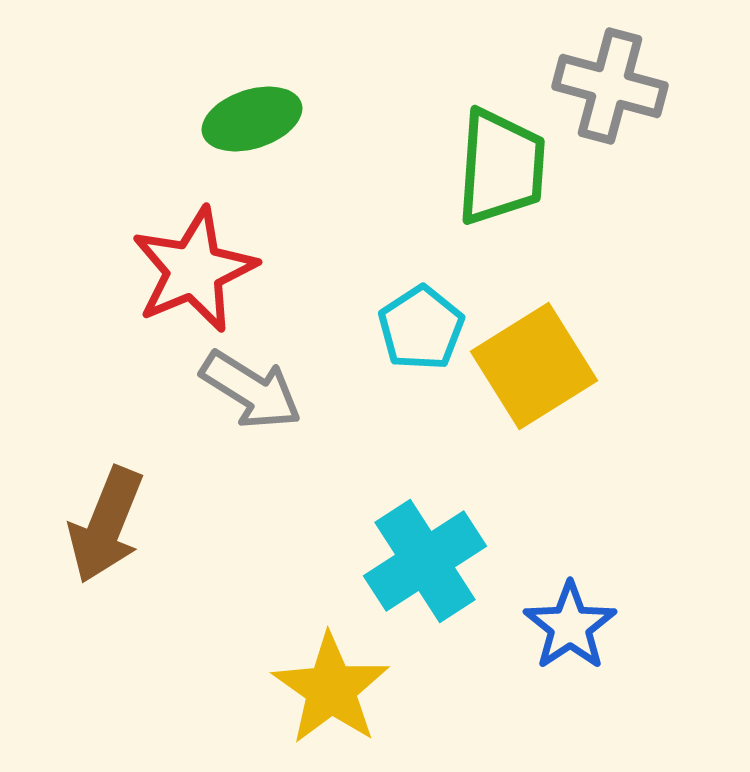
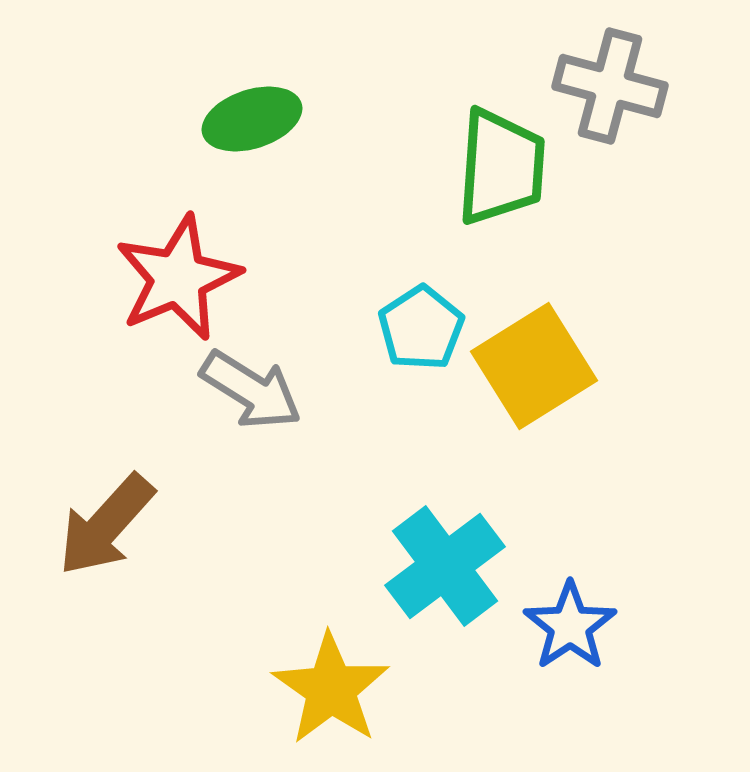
red star: moved 16 px left, 8 px down
brown arrow: rotated 20 degrees clockwise
cyan cross: moved 20 px right, 5 px down; rotated 4 degrees counterclockwise
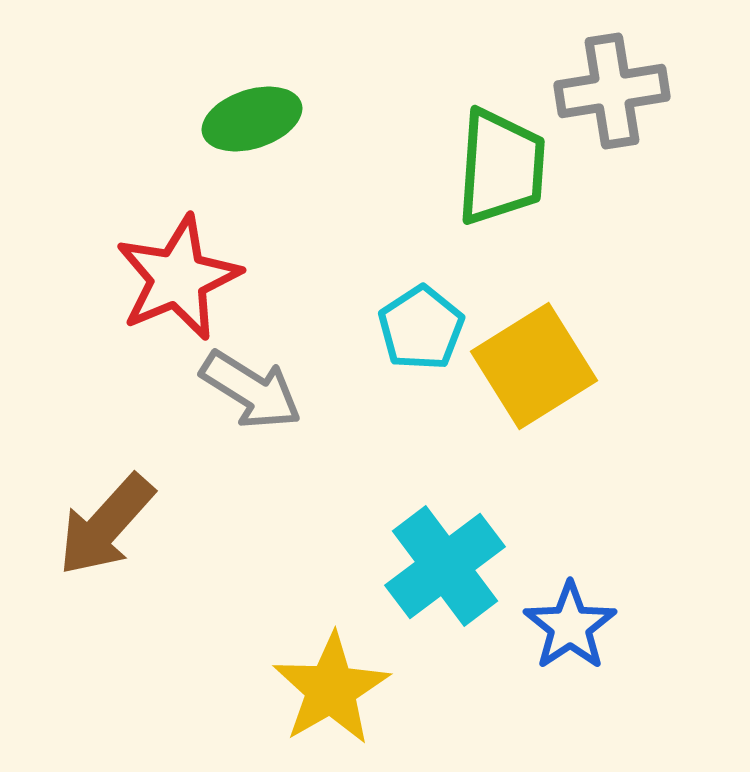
gray cross: moved 2 px right, 5 px down; rotated 24 degrees counterclockwise
yellow star: rotated 7 degrees clockwise
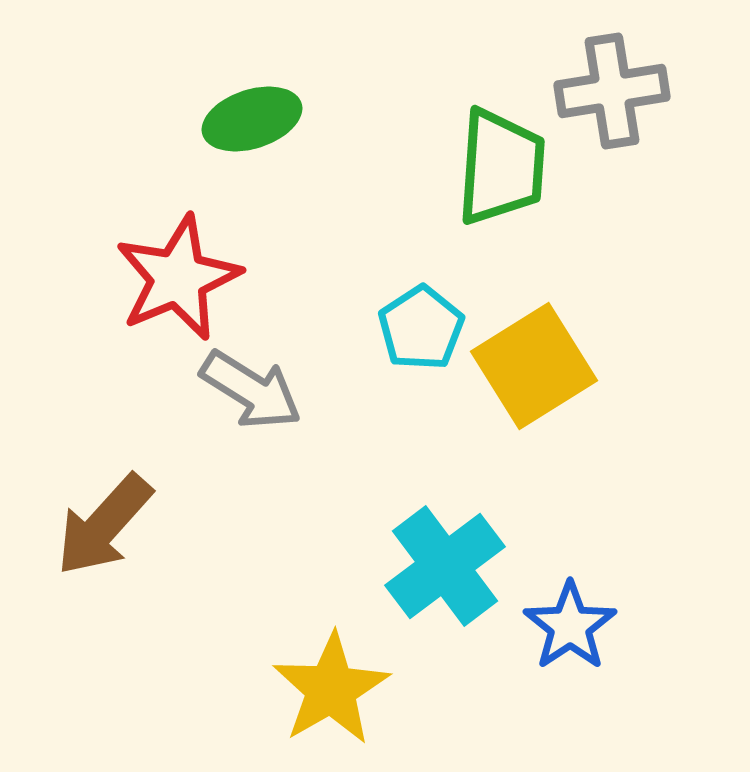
brown arrow: moved 2 px left
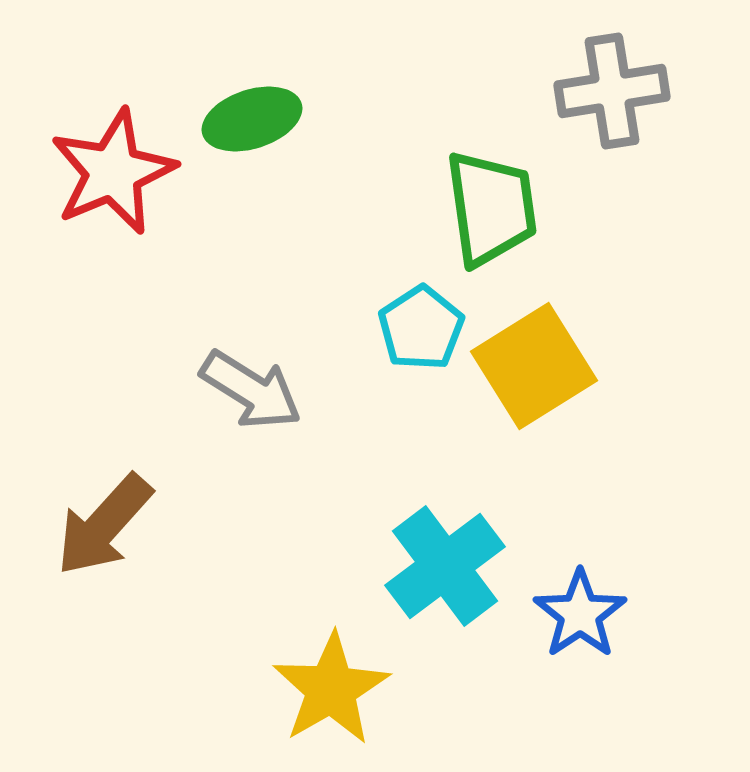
green trapezoid: moved 10 px left, 41 px down; rotated 12 degrees counterclockwise
red star: moved 65 px left, 106 px up
blue star: moved 10 px right, 12 px up
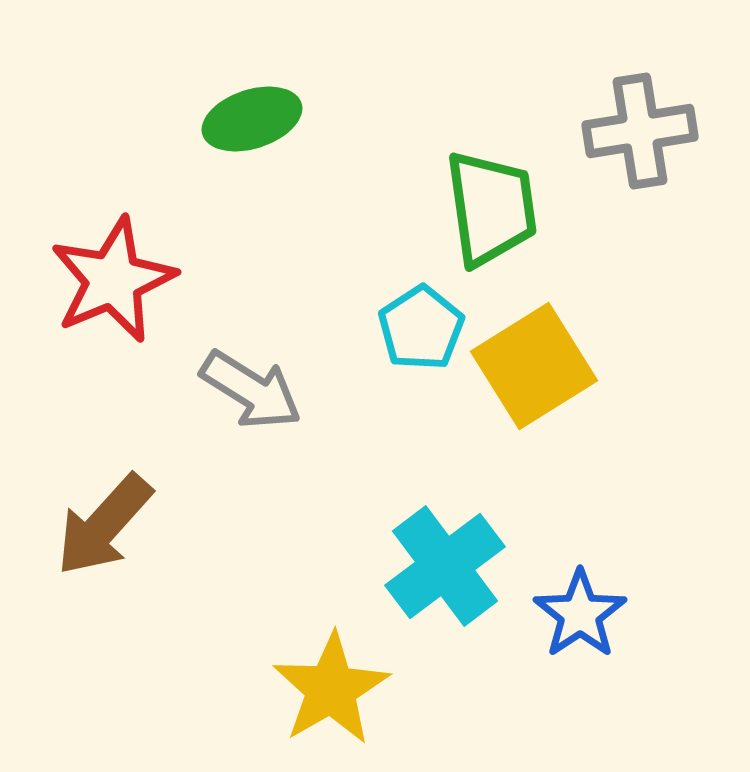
gray cross: moved 28 px right, 40 px down
red star: moved 108 px down
